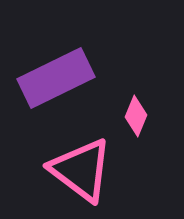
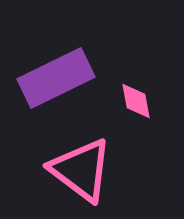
pink diamond: moved 15 px up; rotated 33 degrees counterclockwise
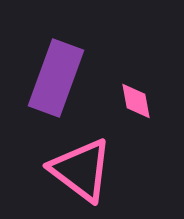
purple rectangle: rotated 44 degrees counterclockwise
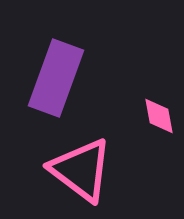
pink diamond: moved 23 px right, 15 px down
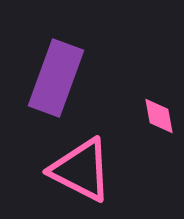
pink triangle: rotated 10 degrees counterclockwise
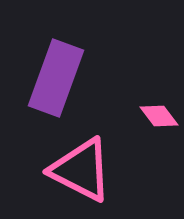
pink diamond: rotated 27 degrees counterclockwise
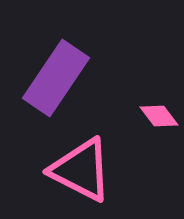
purple rectangle: rotated 14 degrees clockwise
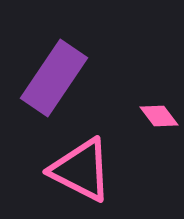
purple rectangle: moved 2 px left
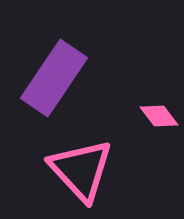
pink triangle: rotated 20 degrees clockwise
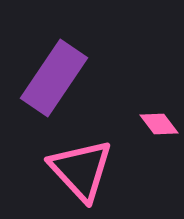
pink diamond: moved 8 px down
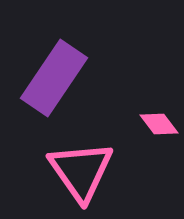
pink triangle: moved 1 px down; rotated 8 degrees clockwise
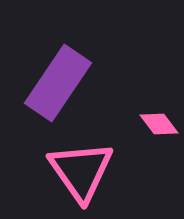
purple rectangle: moved 4 px right, 5 px down
